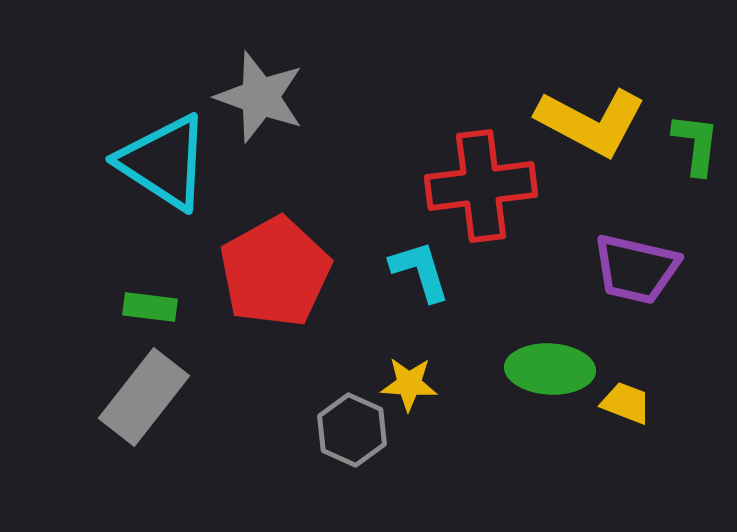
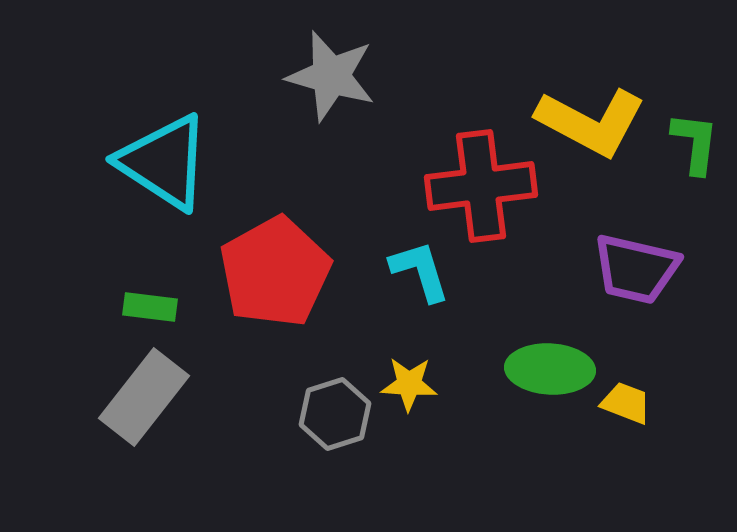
gray star: moved 71 px right, 21 px up; rotated 4 degrees counterclockwise
green L-shape: moved 1 px left, 1 px up
gray hexagon: moved 17 px left, 16 px up; rotated 18 degrees clockwise
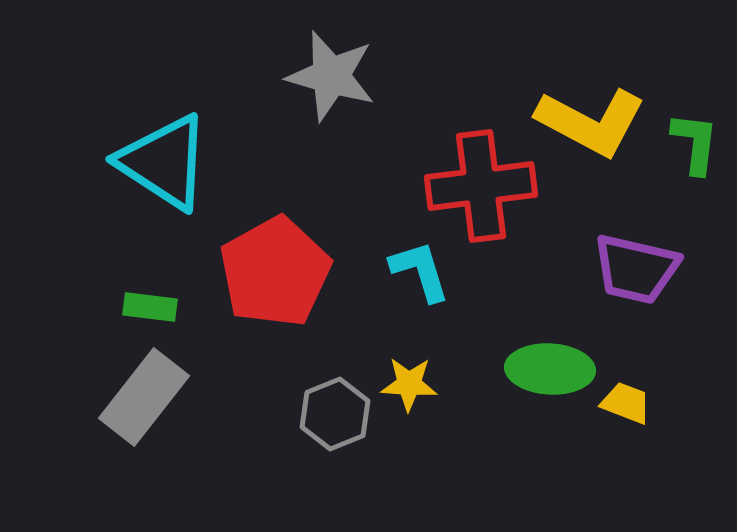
gray hexagon: rotated 4 degrees counterclockwise
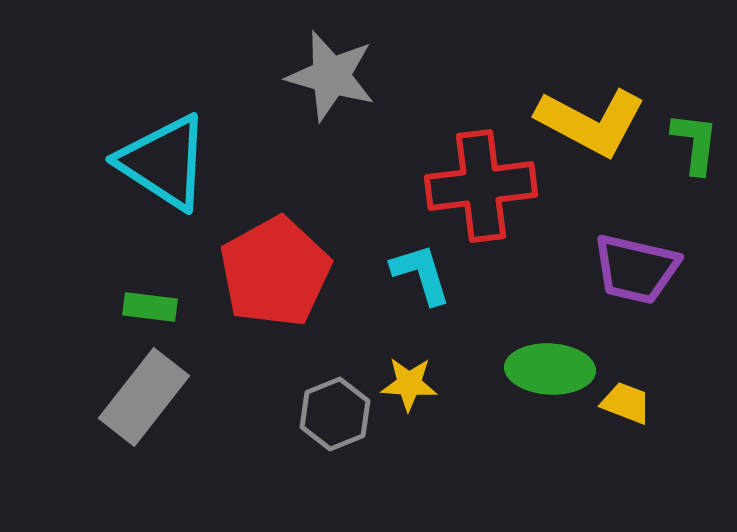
cyan L-shape: moved 1 px right, 3 px down
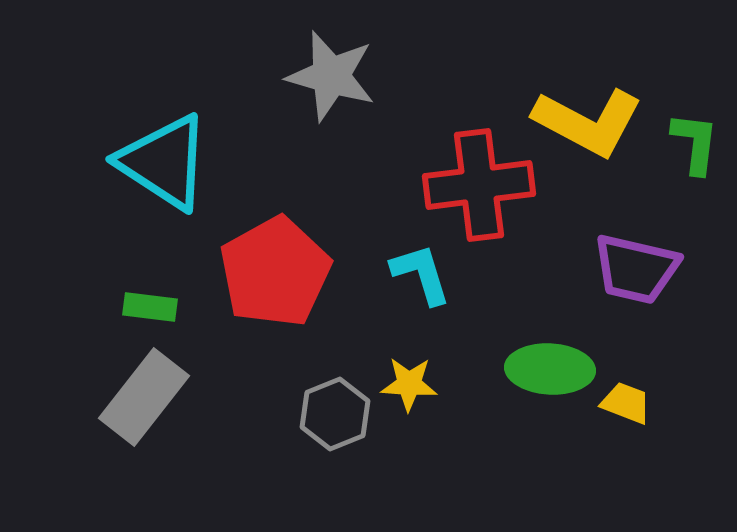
yellow L-shape: moved 3 px left
red cross: moved 2 px left, 1 px up
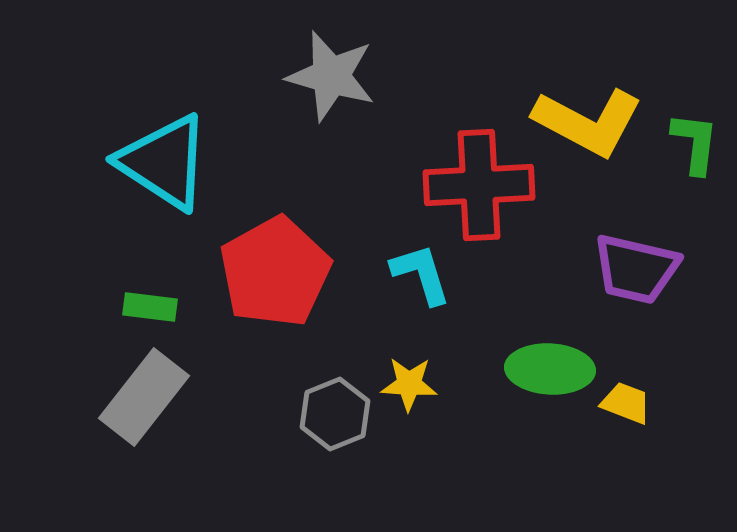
red cross: rotated 4 degrees clockwise
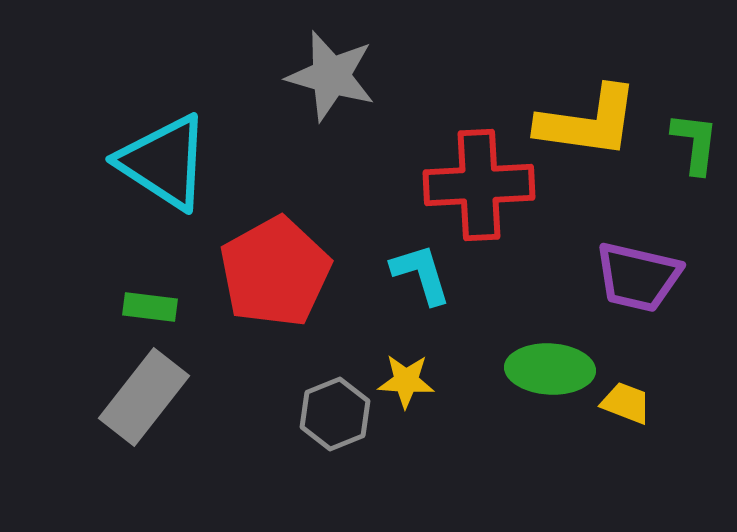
yellow L-shape: rotated 20 degrees counterclockwise
purple trapezoid: moved 2 px right, 8 px down
yellow star: moved 3 px left, 3 px up
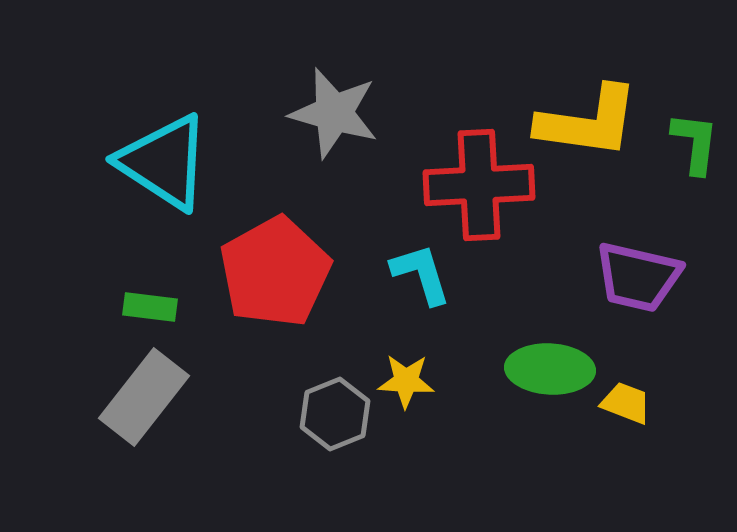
gray star: moved 3 px right, 37 px down
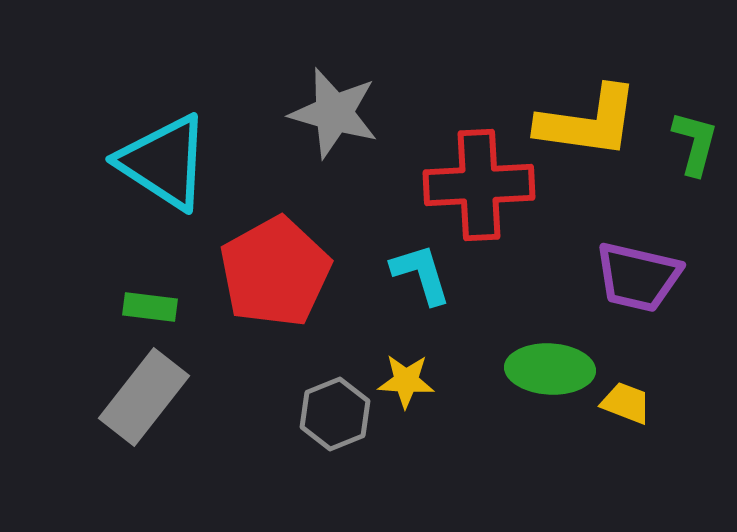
green L-shape: rotated 8 degrees clockwise
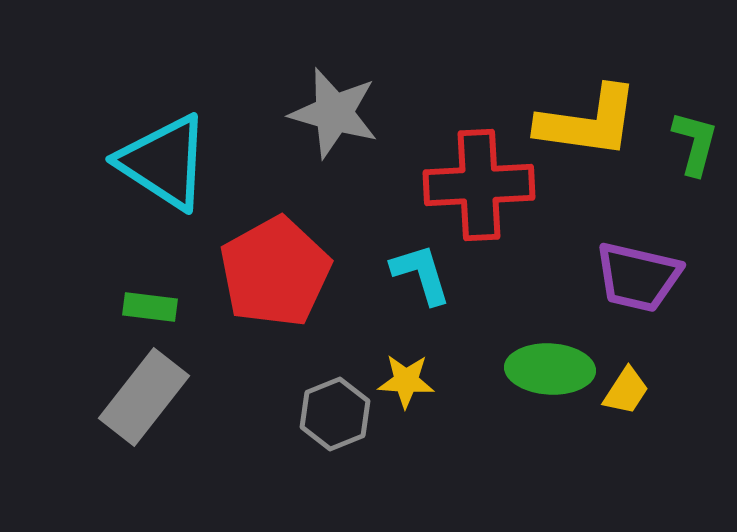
yellow trapezoid: moved 12 px up; rotated 102 degrees clockwise
